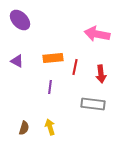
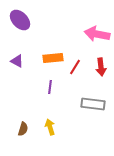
red line: rotated 21 degrees clockwise
red arrow: moved 7 px up
brown semicircle: moved 1 px left, 1 px down
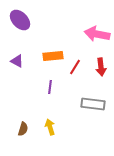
orange rectangle: moved 2 px up
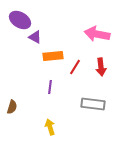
purple ellipse: rotated 15 degrees counterclockwise
purple triangle: moved 18 px right, 24 px up
brown semicircle: moved 11 px left, 22 px up
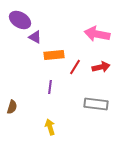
orange rectangle: moved 1 px right, 1 px up
red arrow: rotated 96 degrees counterclockwise
gray rectangle: moved 3 px right
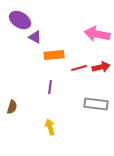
red line: moved 4 px right, 1 px down; rotated 42 degrees clockwise
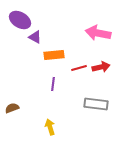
pink arrow: moved 1 px right, 1 px up
purple line: moved 3 px right, 3 px up
brown semicircle: moved 1 px down; rotated 128 degrees counterclockwise
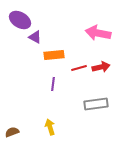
gray rectangle: rotated 15 degrees counterclockwise
brown semicircle: moved 24 px down
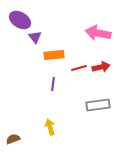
purple triangle: rotated 24 degrees clockwise
gray rectangle: moved 2 px right, 1 px down
brown semicircle: moved 1 px right, 7 px down
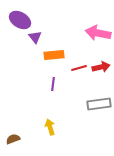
gray rectangle: moved 1 px right, 1 px up
